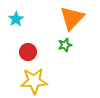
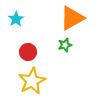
orange triangle: rotated 16 degrees clockwise
yellow star: moved 2 px left; rotated 24 degrees counterclockwise
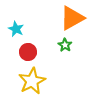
cyan star: moved 10 px down; rotated 14 degrees counterclockwise
green star: rotated 24 degrees counterclockwise
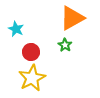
red circle: moved 3 px right
yellow star: moved 3 px up
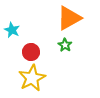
orange triangle: moved 3 px left
cyan star: moved 4 px left, 1 px down
